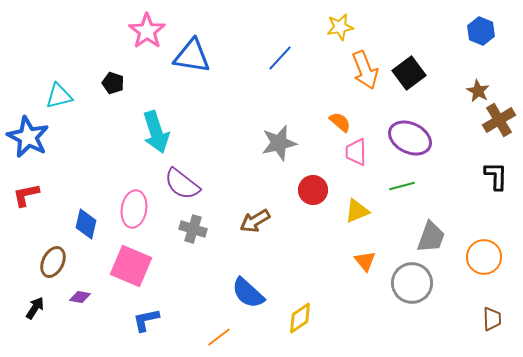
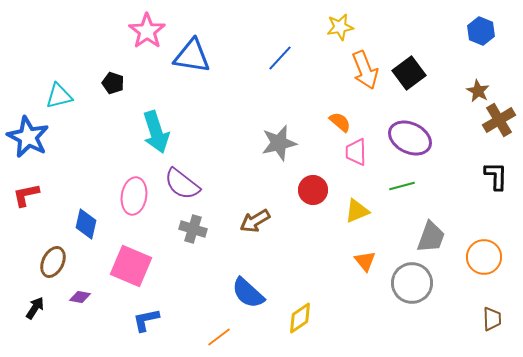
pink ellipse: moved 13 px up
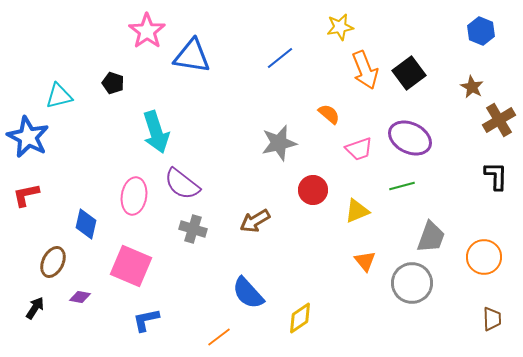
blue line: rotated 8 degrees clockwise
brown star: moved 6 px left, 4 px up
orange semicircle: moved 11 px left, 8 px up
pink trapezoid: moved 3 px right, 3 px up; rotated 108 degrees counterclockwise
blue semicircle: rotated 6 degrees clockwise
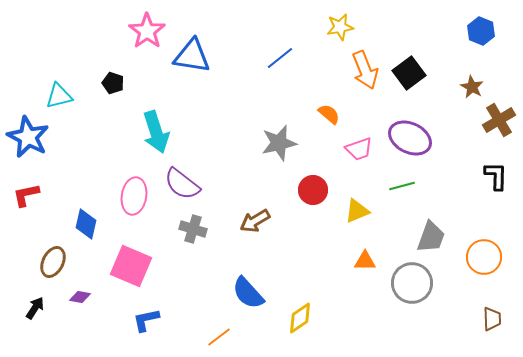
orange triangle: rotated 50 degrees counterclockwise
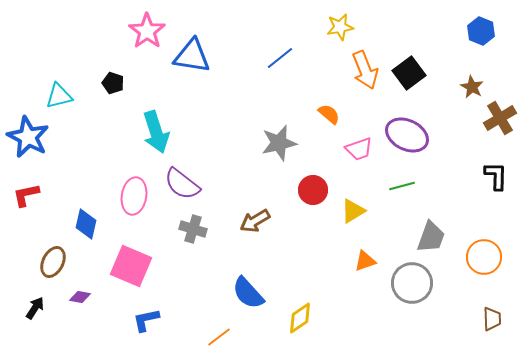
brown cross: moved 1 px right, 2 px up
purple ellipse: moved 3 px left, 3 px up
yellow triangle: moved 4 px left; rotated 8 degrees counterclockwise
orange triangle: rotated 20 degrees counterclockwise
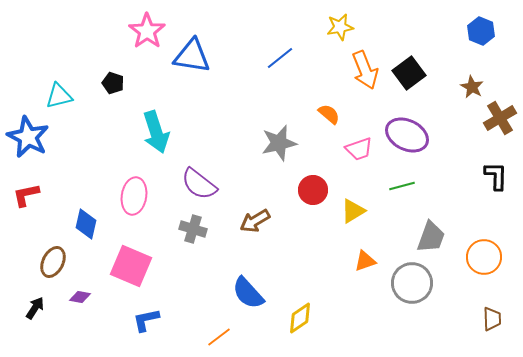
purple semicircle: moved 17 px right
